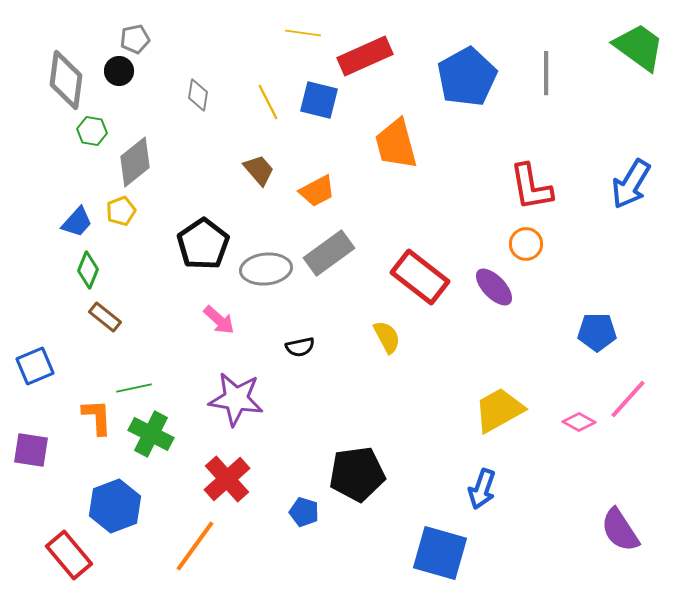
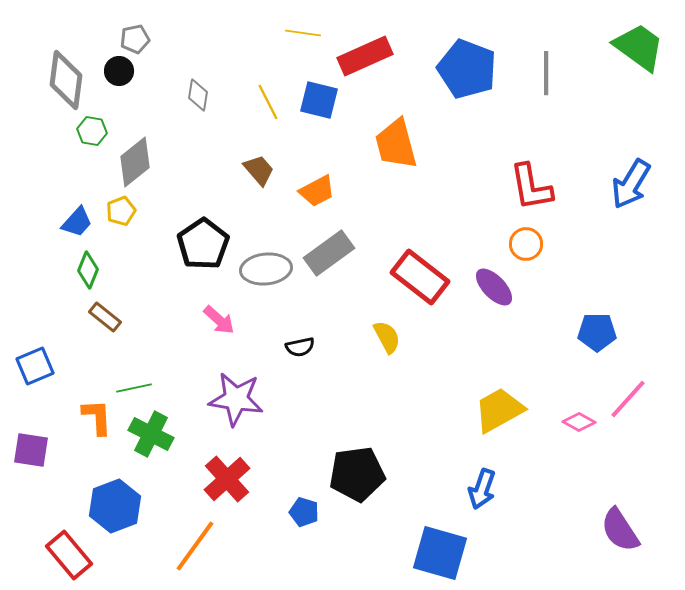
blue pentagon at (467, 77): moved 8 px up; rotated 22 degrees counterclockwise
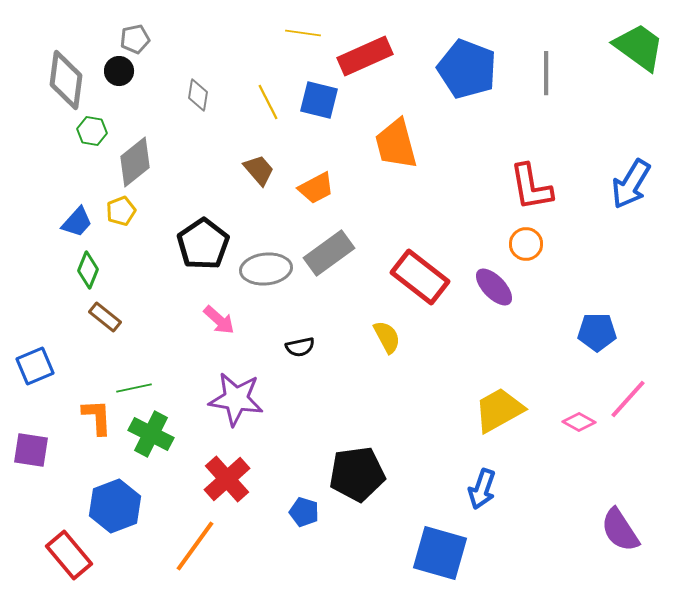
orange trapezoid at (317, 191): moved 1 px left, 3 px up
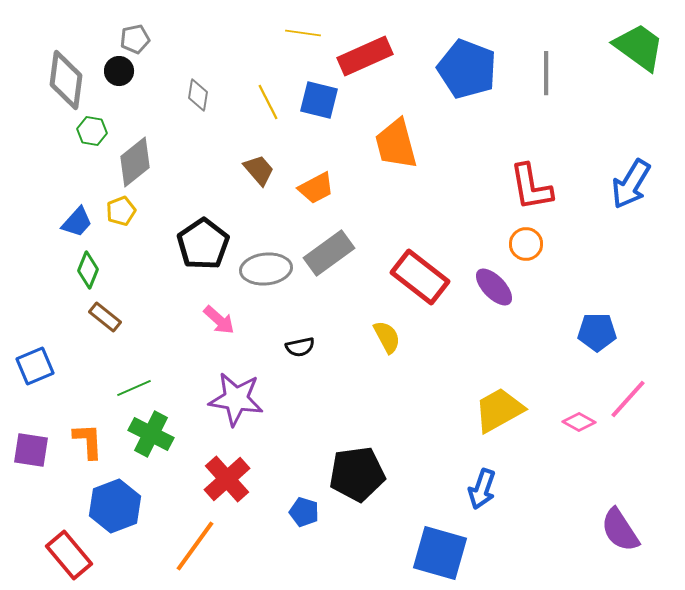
green line at (134, 388): rotated 12 degrees counterclockwise
orange L-shape at (97, 417): moved 9 px left, 24 px down
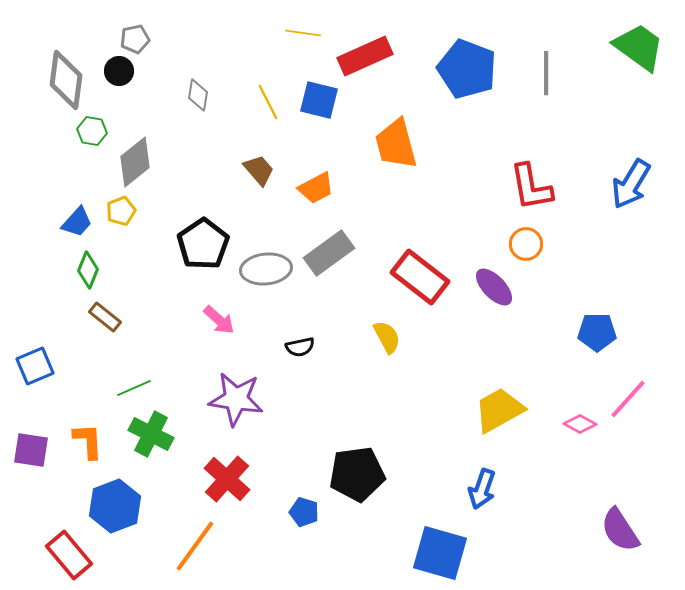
pink diamond at (579, 422): moved 1 px right, 2 px down
red cross at (227, 479): rotated 6 degrees counterclockwise
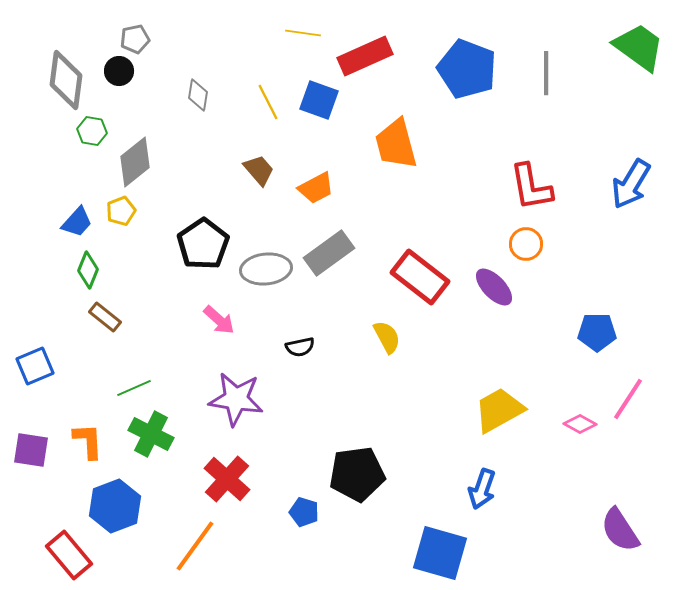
blue square at (319, 100): rotated 6 degrees clockwise
pink line at (628, 399): rotated 9 degrees counterclockwise
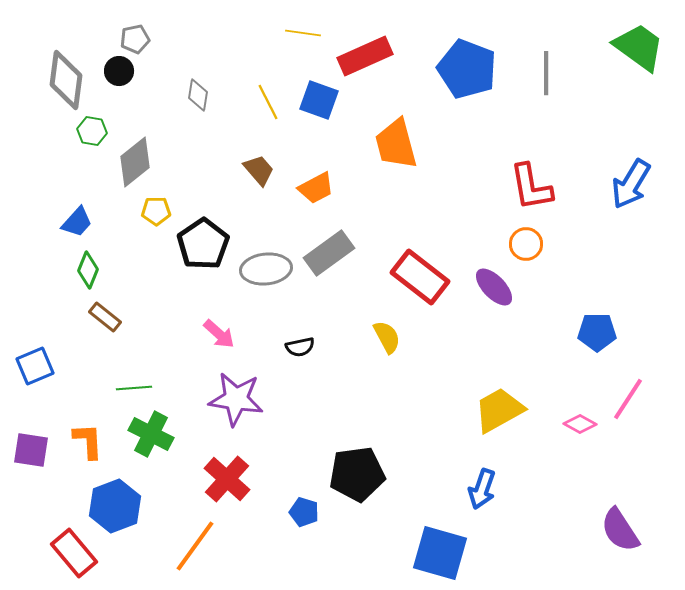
yellow pentagon at (121, 211): moved 35 px right; rotated 20 degrees clockwise
pink arrow at (219, 320): moved 14 px down
green line at (134, 388): rotated 20 degrees clockwise
red rectangle at (69, 555): moved 5 px right, 2 px up
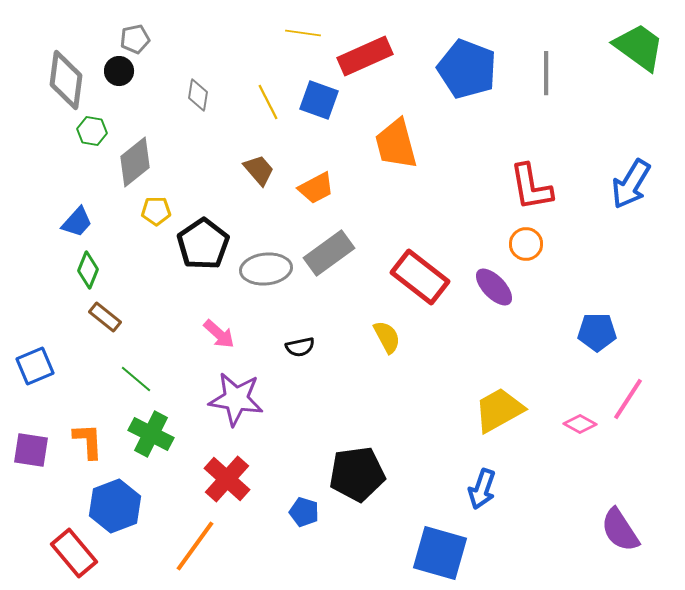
green line at (134, 388): moved 2 px right, 9 px up; rotated 44 degrees clockwise
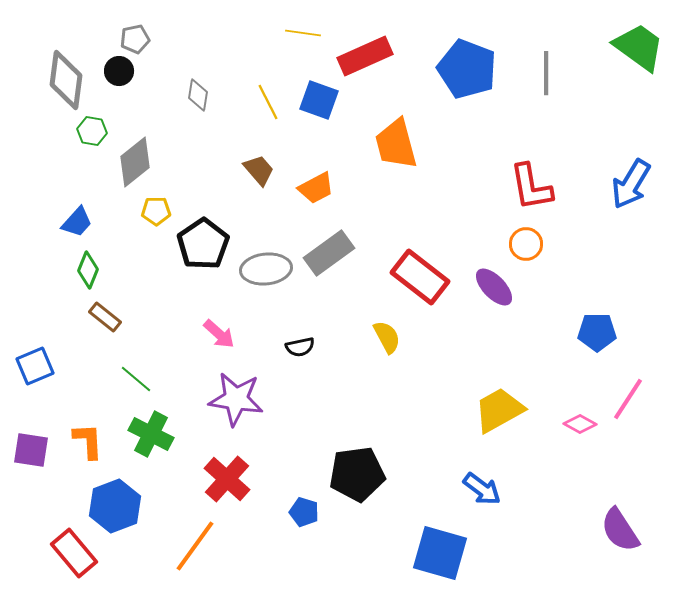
blue arrow at (482, 489): rotated 72 degrees counterclockwise
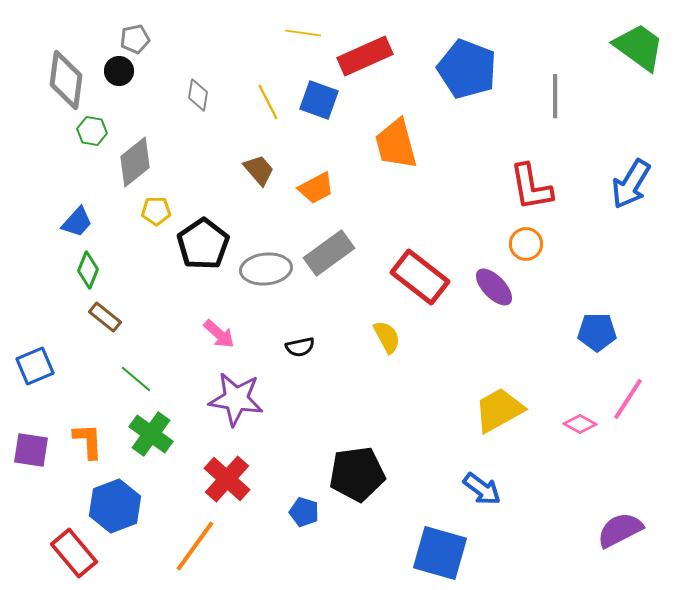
gray line at (546, 73): moved 9 px right, 23 px down
green cross at (151, 434): rotated 9 degrees clockwise
purple semicircle at (620, 530): rotated 96 degrees clockwise
